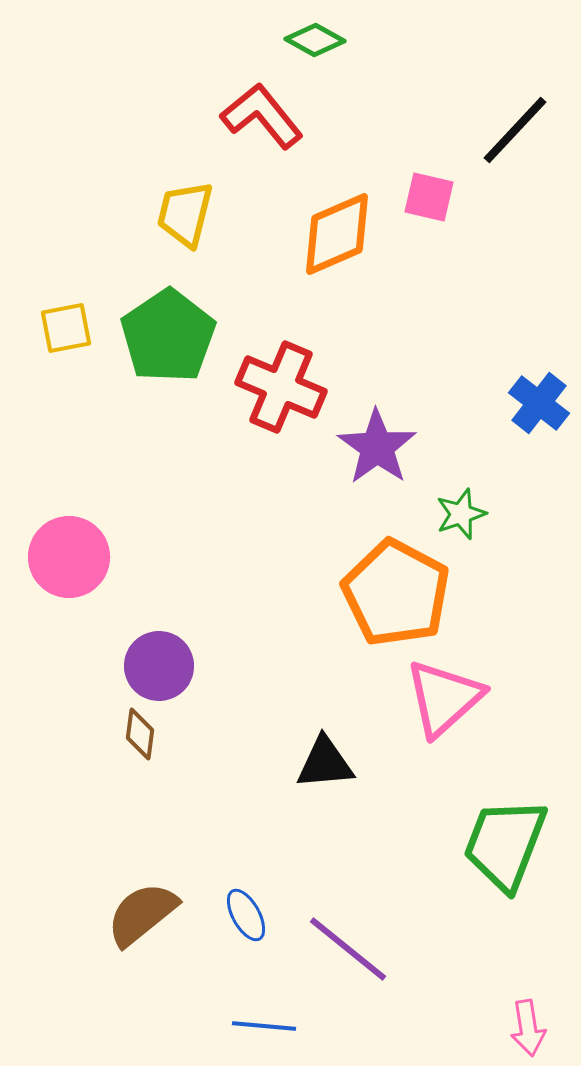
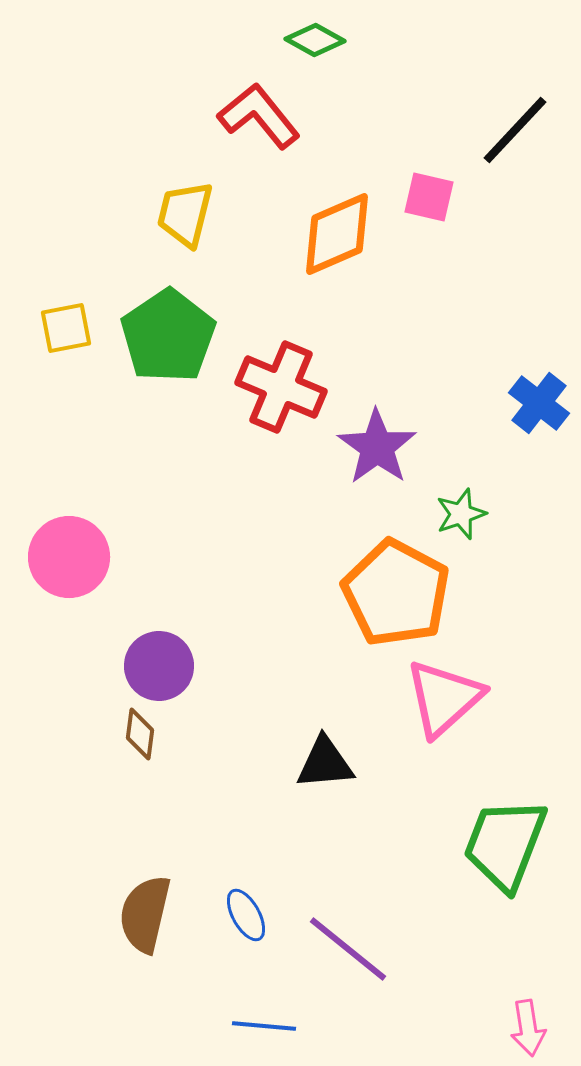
red L-shape: moved 3 px left
brown semicircle: moved 3 px right; rotated 38 degrees counterclockwise
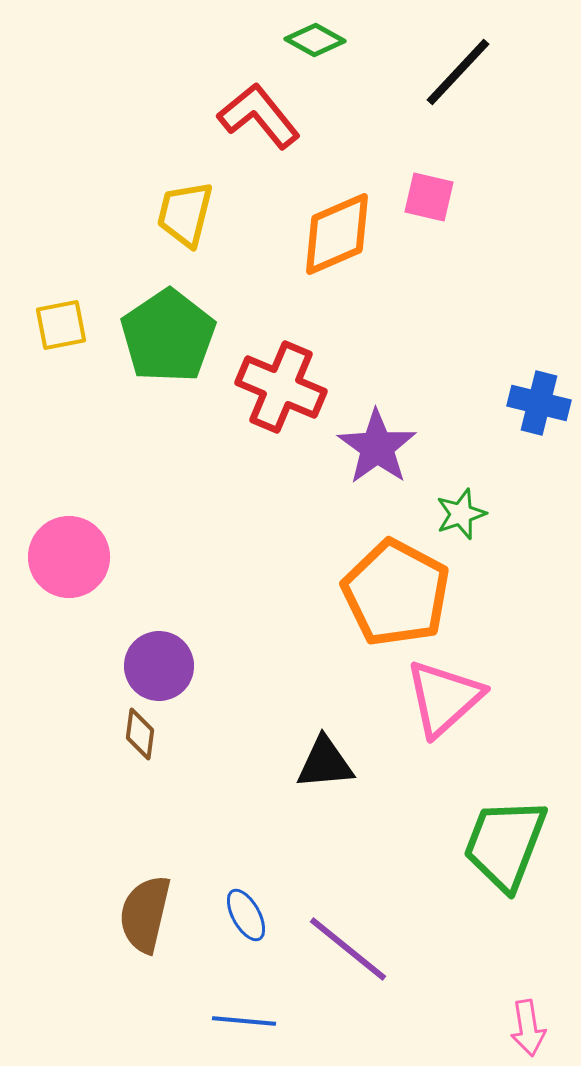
black line: moved 57 px left, 58 px up
yellow square: moved 5 px left, 3 px up
blue cross: rotated 24 degrees counterclockwise
blue line: moved 20 px left, 5 px up
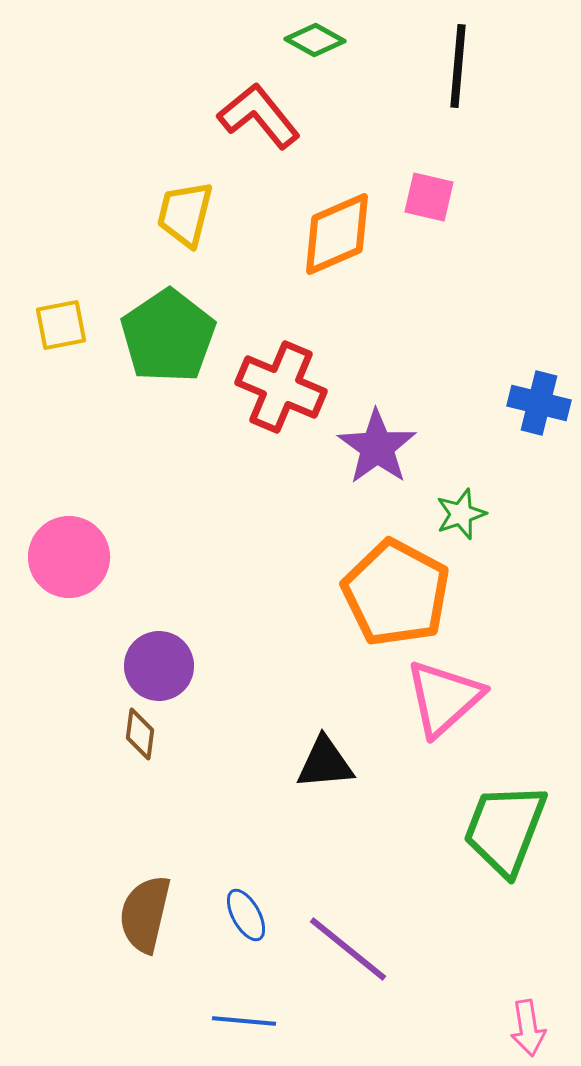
black line: moved 6 px up; rotated 38 degrees counterclockwise
green trapezoid: moved 15 px up
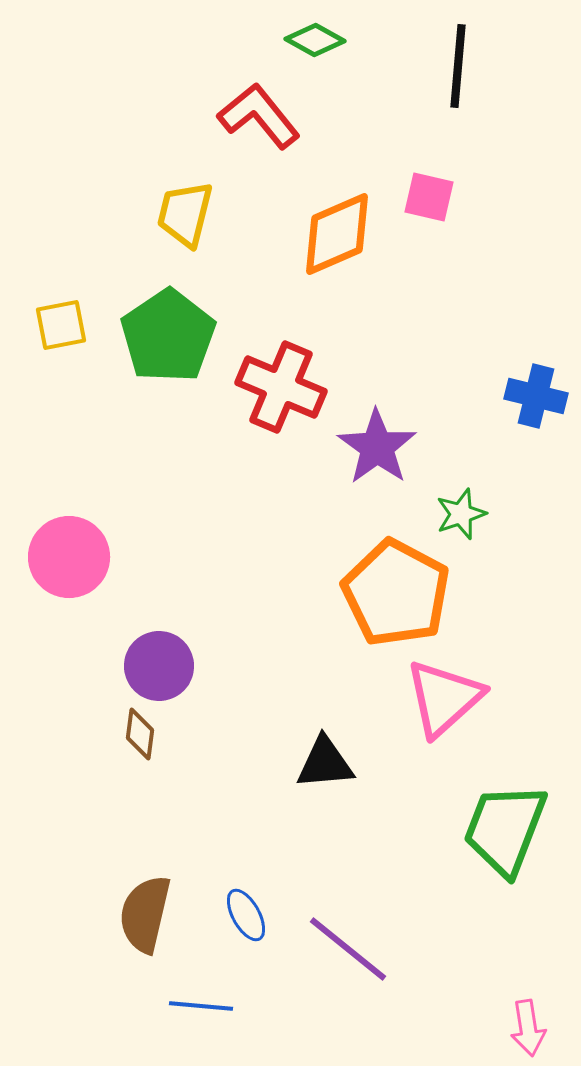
blue cross: moved 3 px left, 7 px up
blue line: moved 43 px left, 15 px up
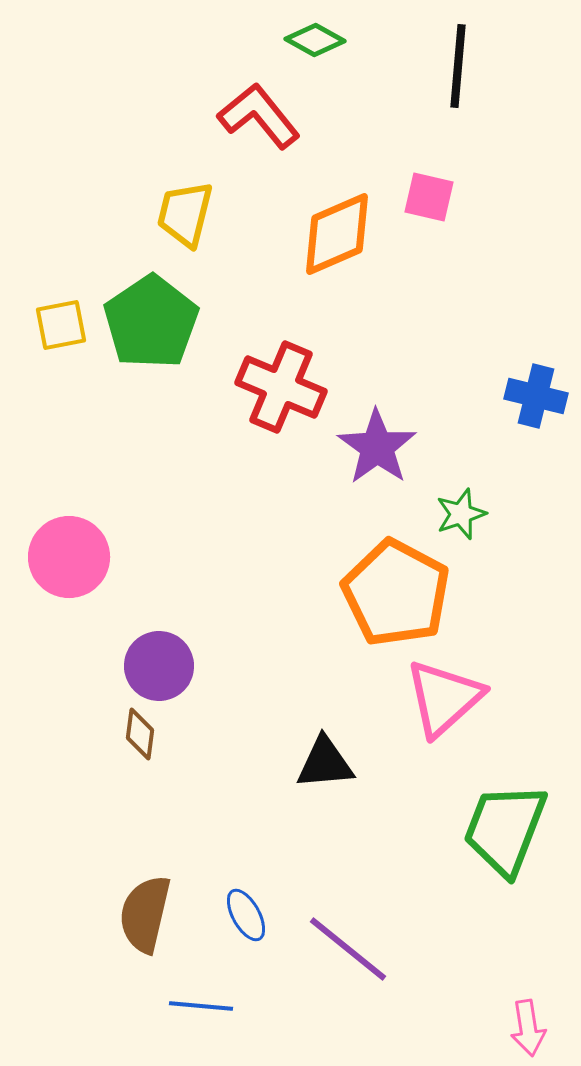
green pentagon: moved 17 px left, 14 px up
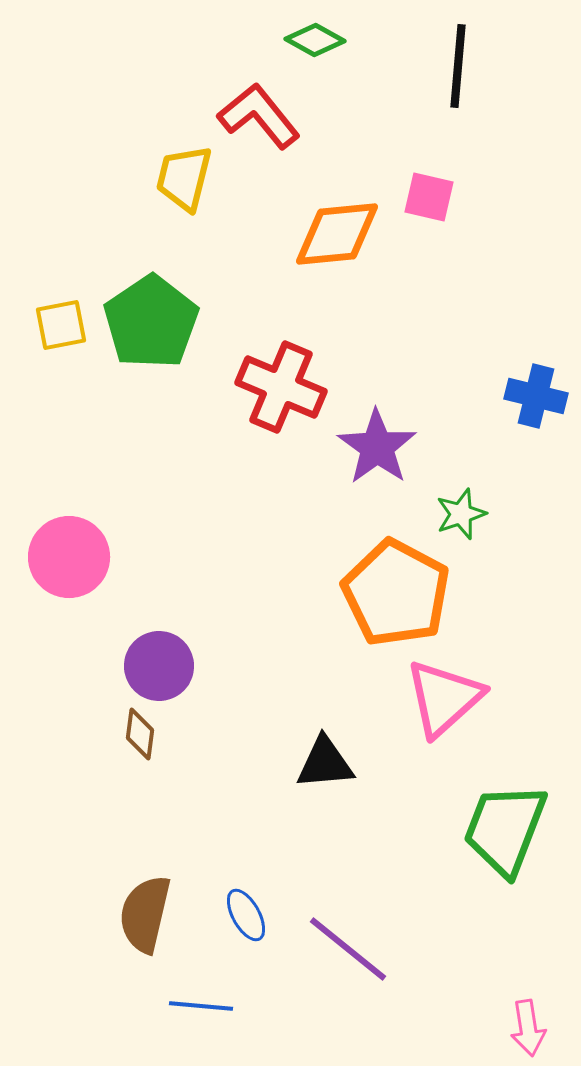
yellow trapezoid: moved 1 px left, 36 px up
orange diamond: rotated 18 degrees clockwise
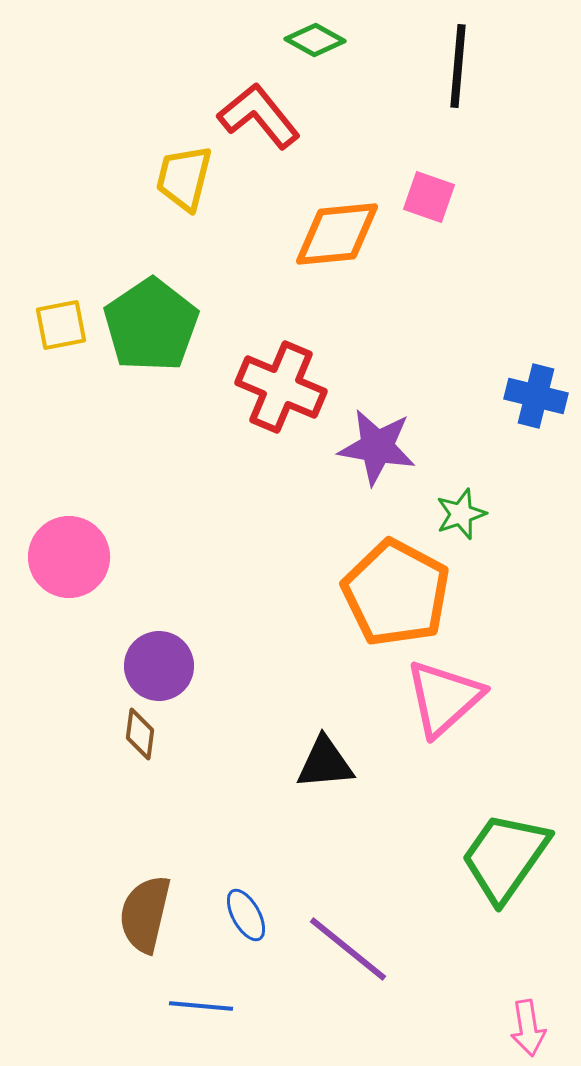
pink square: rotated 6 degrees clockwise
green pentagon: moved 3 px down
purple star: rotated 26 degrees counterclockwise
green trapezoid: moved 28 px down; rotated 14 degrees clockwise
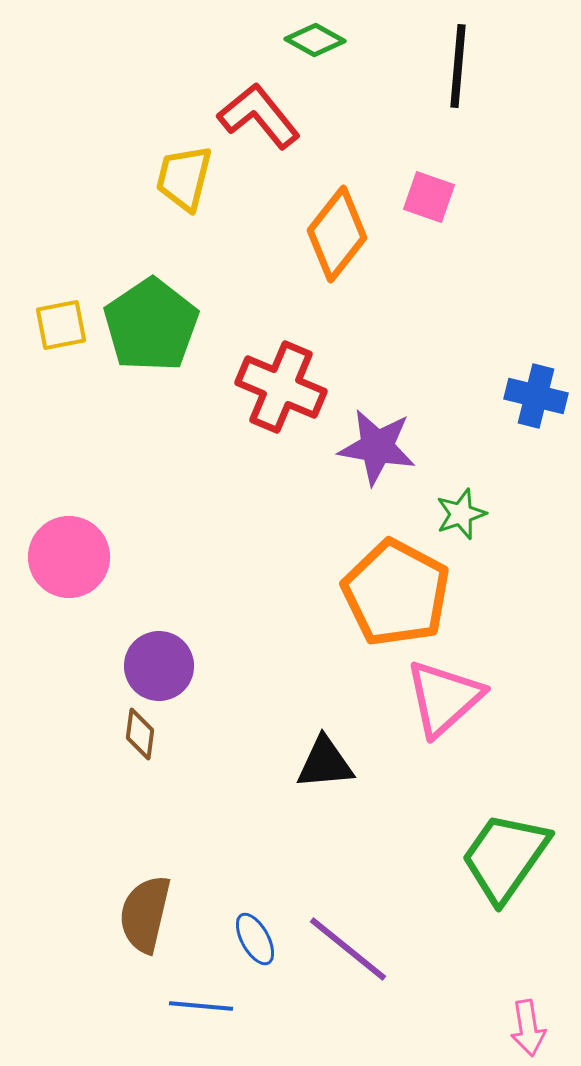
orange diamond: rotated 46 degrees counterclockwise
blue ellipse: moved 9 px right, 24 px down
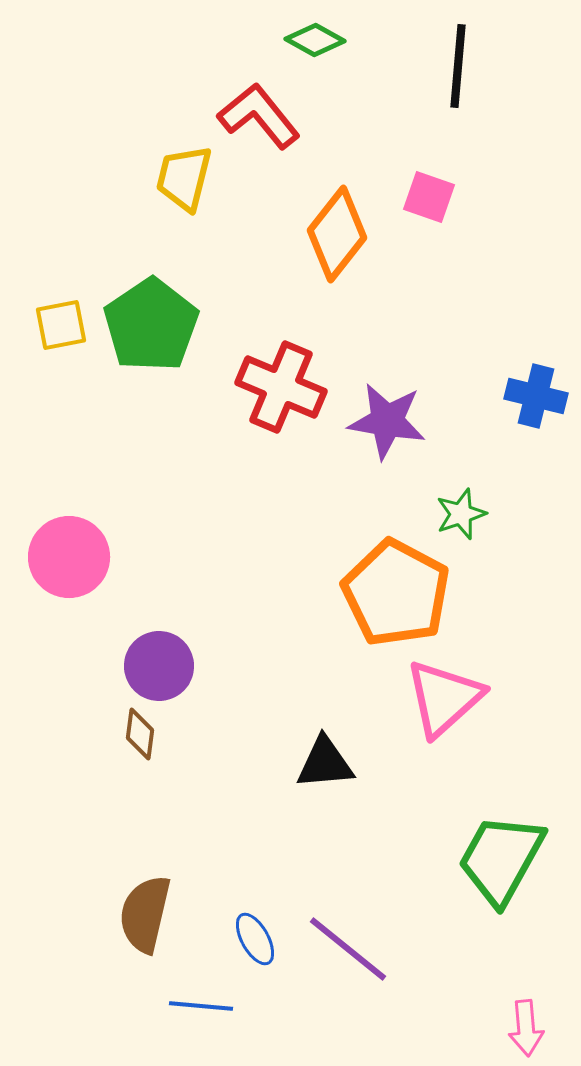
purple star: moved 10 px right, 26 px up
green trapezoid: moved 4 px left, 2 px down; rotated 6 degrees counterclockwise
pink arrow: moved 2 px left; rotated 4 degrees clockwise
